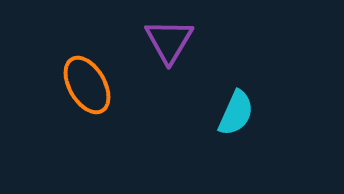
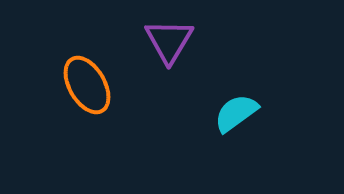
cyan semicircle: rotated 150 degrees counterclockwise
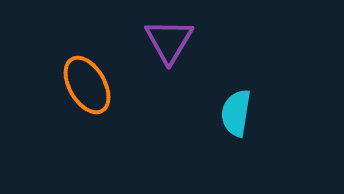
cyan semicircle: rotated 45 degrees counterclockwise
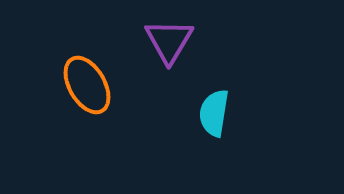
cyan semicircle: moved 22 px left
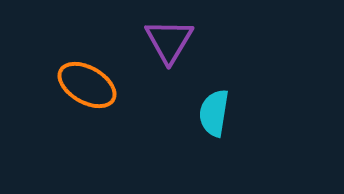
orange ellipse: rotated 30 degrees counterclockwise
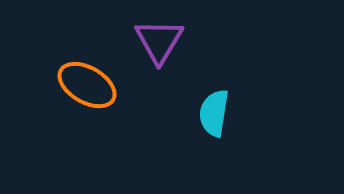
purple triangle: moved 10 px left
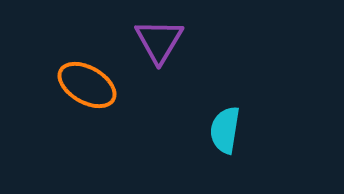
cyan semicircle: moved 11 px right, 17 px down
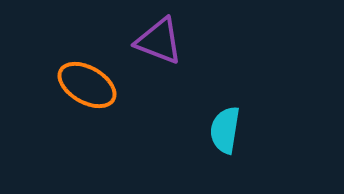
purple triangle: rotated 40 degrees counterclockwise
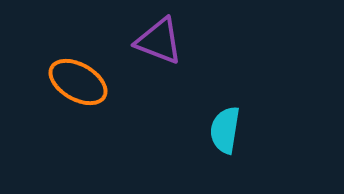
orange ellipse: moved 9 px left, 3 px up
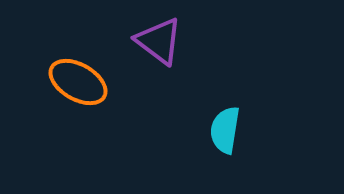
purple triangle: rotated 16 degrees clockwise
